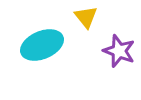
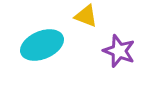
yellow triangle: moved 1 px up; rotated 30 degrees counterclockwise
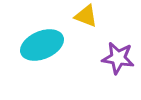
purple star: moved 1 px left, 7 px down; rotated 12 degrees counterclockwise
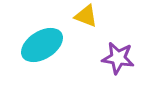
cyan ellipse: rotated 9 degrees counterclockwise
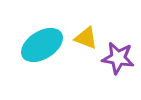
yellow triangle: moved 22 px down
